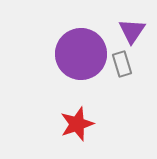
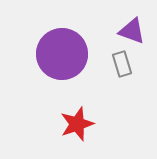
purple triangle: rotated 44 degrees counterclockwise
purple circle: moved 19 px left
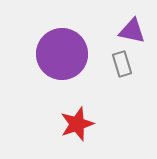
purple triangle: rotated 8 degrees counterclockwise
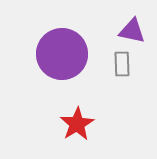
gray rectangle: rotated 15 degrees clockwise
red star: rotated 12 degrees counterclockwise
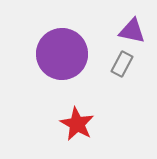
gray rectangle: rotated 30 degrees clockwise
red star: rotated 12 degrees counterclockwise
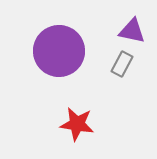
purple circle: moved 3 px left, 3 px up
red star: rotated 20 degrees counterclockwise
